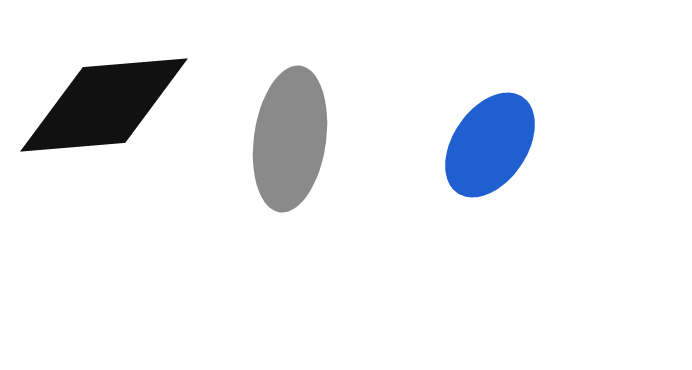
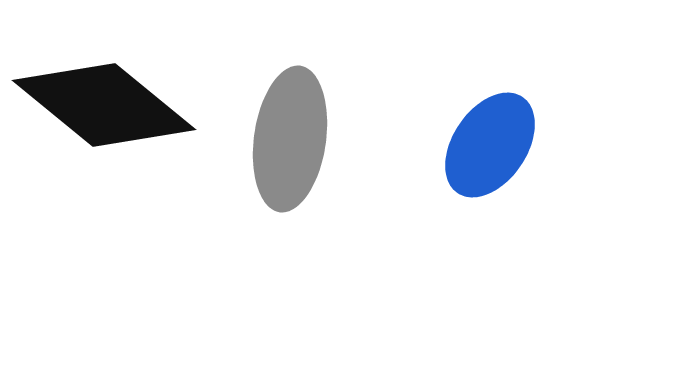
black diamond: rotated 44 degrees clockwise
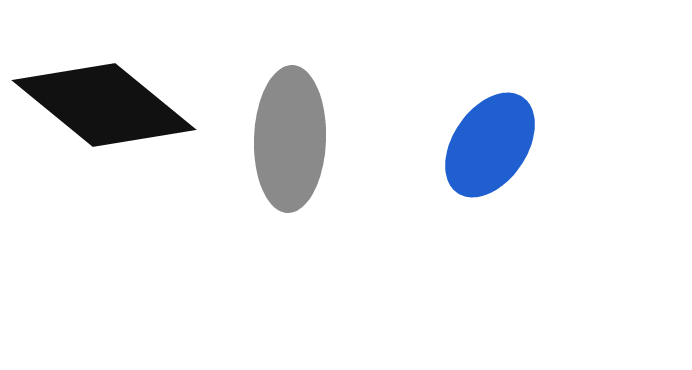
gray ellipse: rotated 6 degrees counterclockwise
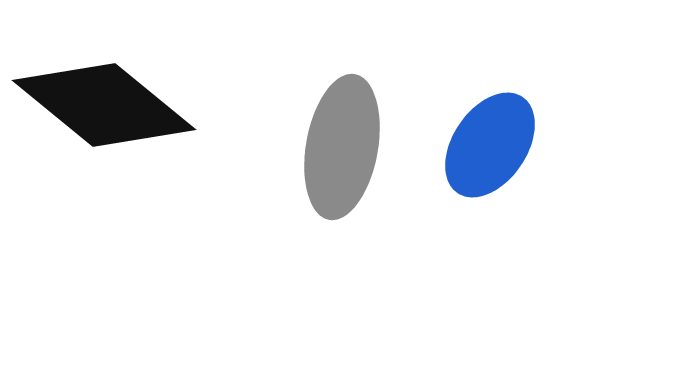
gray ellipse: moved 52 px right, 8 px down; rotated 8 degrees clockwise
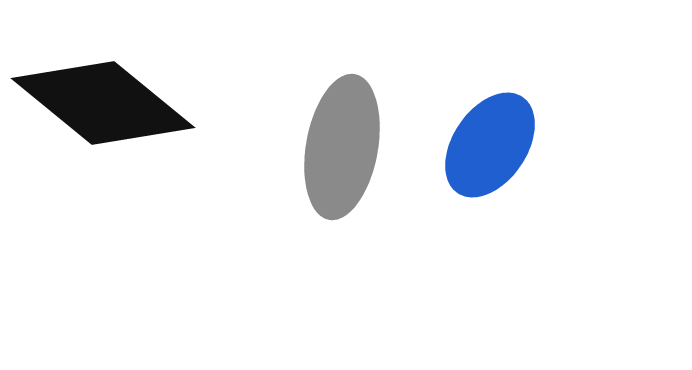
black diamond: moved 1 px left, 2 px up
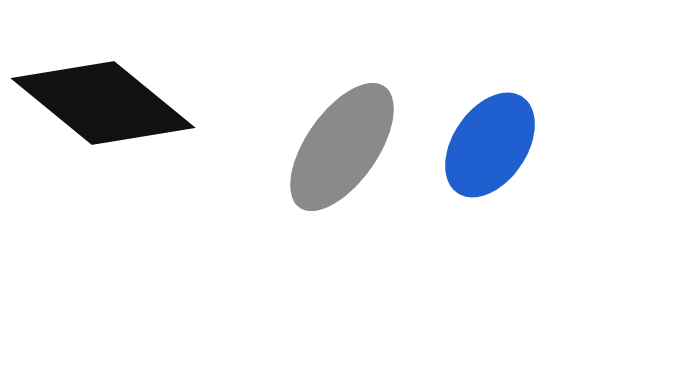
gray ellipse: rotated 25 degrees clockwise
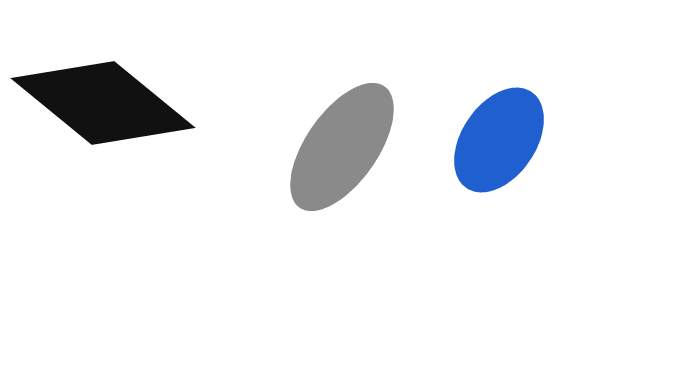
blue ellipse: moved 9 px right, 5 px up
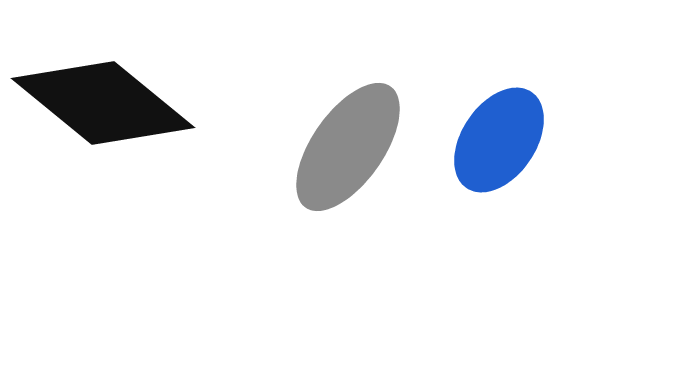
gray ellipse: moved 6 px right
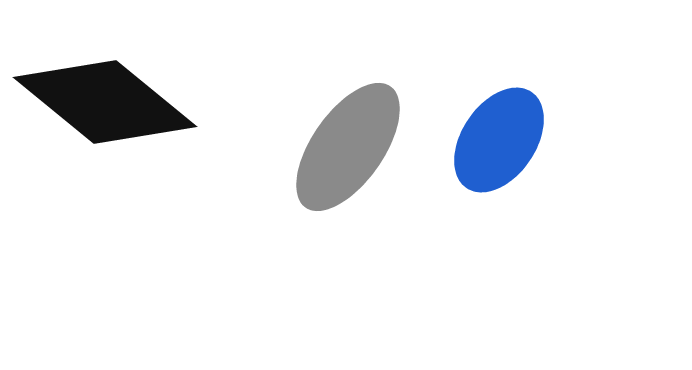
black diamond: moved 2 px right, 1 px up
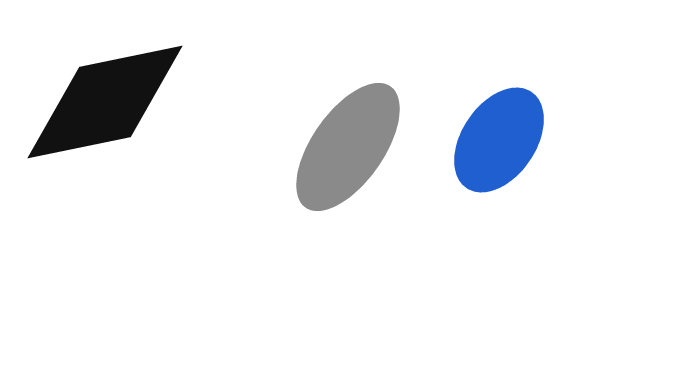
black diamond: rotated 51 degrees counterclockwise
